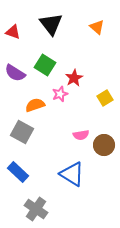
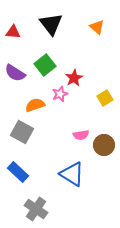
red triangle: rotated 14 degrees counterclockwise
green square: rotated 20 degrees clockwise
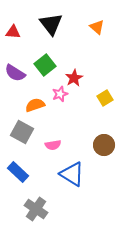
pink semicircle: moved 28 px left, 10 px down
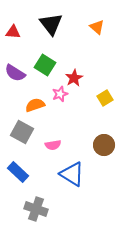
green square: rotated 20 degrees counterclockwise
gray cross: rotated 15 degrees counterclockwise
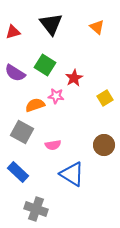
red triangle: rotated 21 degrees counterclockwise
pink star: moved 4 px left, 2 px down; rotated 28 degrees clockwise
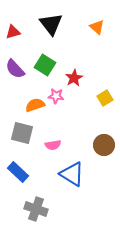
purple semicircle: moved 4 px up; rotated 15 degrees clockwise
gray square: moved 1 px down; rotated 15 degrees counterclockwise
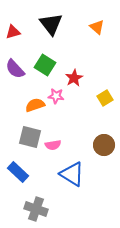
gray square: moved 8 px right, 4 px down
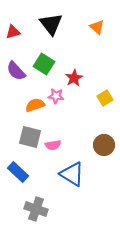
green square: moved 1 px left, 1 px up
purple semicircle: moved 1 px right, 2 px down
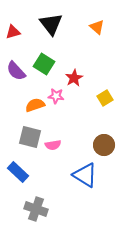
blue triangle: moved 13 px right, 1 px down
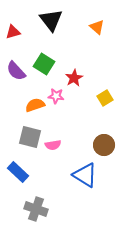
black triangle: moved 4 px up
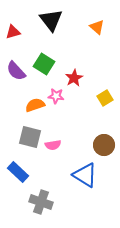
gray cross: moved 5 px right, 7 px up
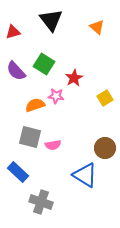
brown circle: moved 1 px right, 3 px down
